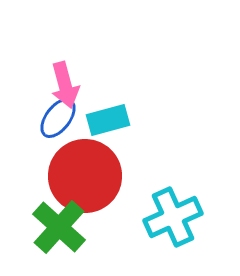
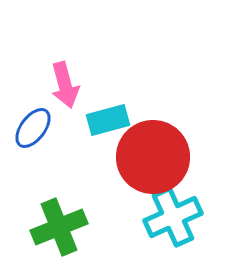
blue ellipse: moved 25 px left, 10 px down
red circle: moved 68 px right, 19 px up
green cross: rotated 26 degrees clockwise
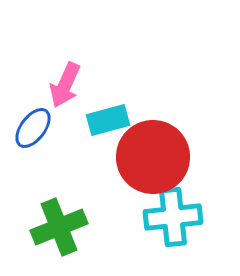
pink arrow: rotated 39 degrees clockwise
cyan cross: rotated 18 degrees clockwise
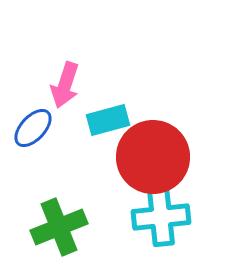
pink arrow: rotated 6 degrees counterclockwise
blue ellipse: rotated 6 degrees clockwise
cyan cross: moved 12 px left
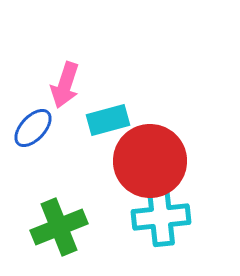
red circle: moved 3 px left, 4 px down
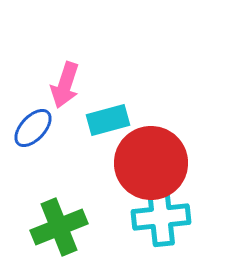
red circle: moved 1 px right, 2 px down
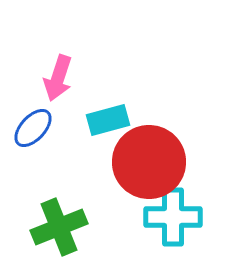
pink arrow: moved 7 px left, 7 px up
red circle: moved 2 px left, 1 px up
cyan cross: moved 12 px right; rotated 6 degrees clockwise
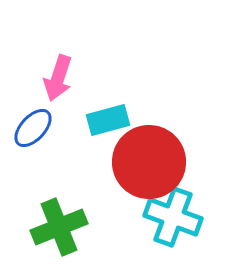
cyan cross: rotated 20 degrees clockwise
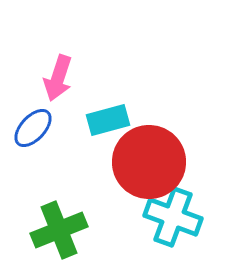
green cross: moved 3 px down
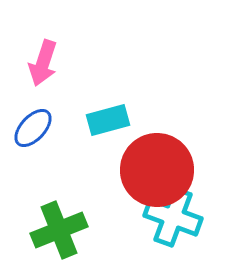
pink arrow: moved 15 px left, 15 px up
red circle: moved 8 px right, 8 px down
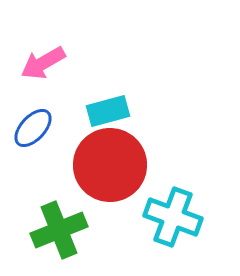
pink arrow: rotated 42 degrees clockwise
cyan rectangle: moved 9 px up
red circle: moved 47 px left, 5 px up
